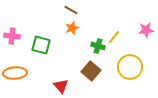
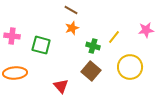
green cross: moved 5 px left
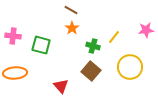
orange star: rotated 16 degrees counterclockwise
pink cross: moved 1 px right
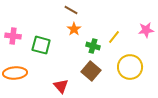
orange star: moved 2 px right, 1 px down
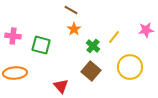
green cross: rotated 24 degrees clockwise
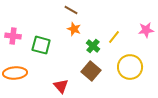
orange star: rotated 16 degrees counterclockwise
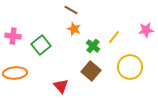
green square: rotated 36 degrees clockwise
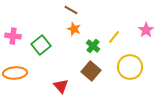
pink star: rotated 28 degrees counterclockwise
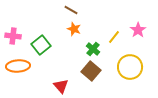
pink star: moved 8 px left
green cross: moved 3 px down
orange ellipse: moved 3 px right, 7 px up
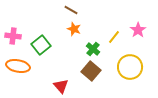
orange ellipse: rotated 15 degrees clockwise
